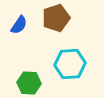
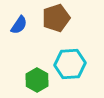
green hexagon: moved 8 px right, 3 px up; rotated 25 degrees clockwise
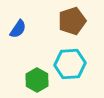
brown pentagon: moved 16 px right, 3 px down
blue semicircle: moved 1 px left, 4 px down
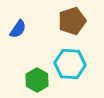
cyan hexagon: rotated 8 degrees clockwise
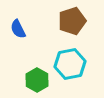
blue semicircle: rotated 120 degrees clockwise
cyan hexagon: rotated 16 degrees counterclockwise
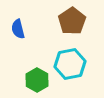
brown pentagon: rotated 16 degrees counterclockwise
blue semicircle: rotated 12 degrees clockwise
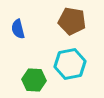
brown pentagon: rotated 28 degrees counterclockwise
green hexagon: moved 3 px left; rotated 25 degrees counterclockwise
